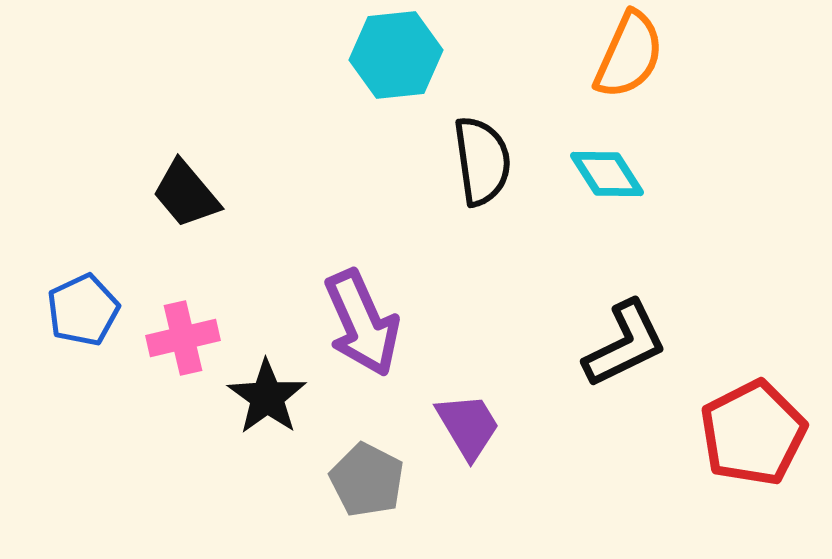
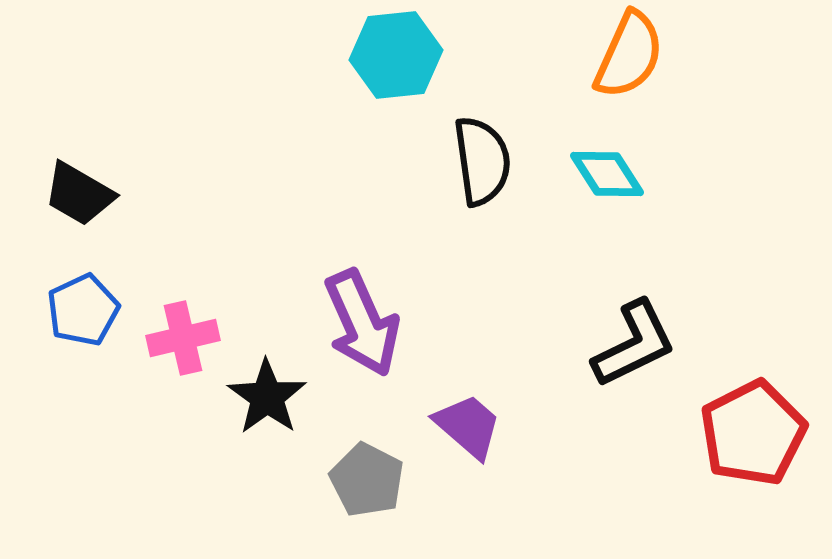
black trapezoid: moved 107 px left; rotated 20 degrees counterclockwise
black L-shape: moved 9 px right
purple trapezoid: rotated 18 degrees counterclockwise
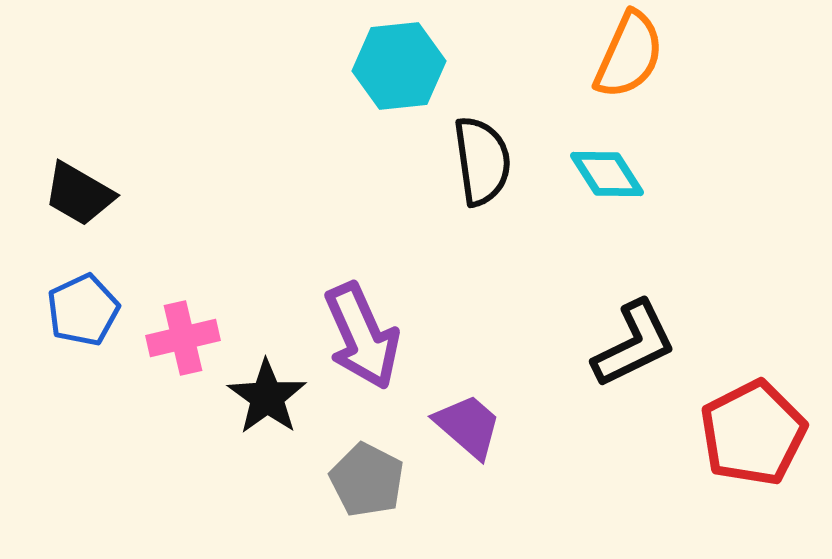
cyan hexagon: moved 3 px right, 11 px down
purple arrow: moved 13 px down
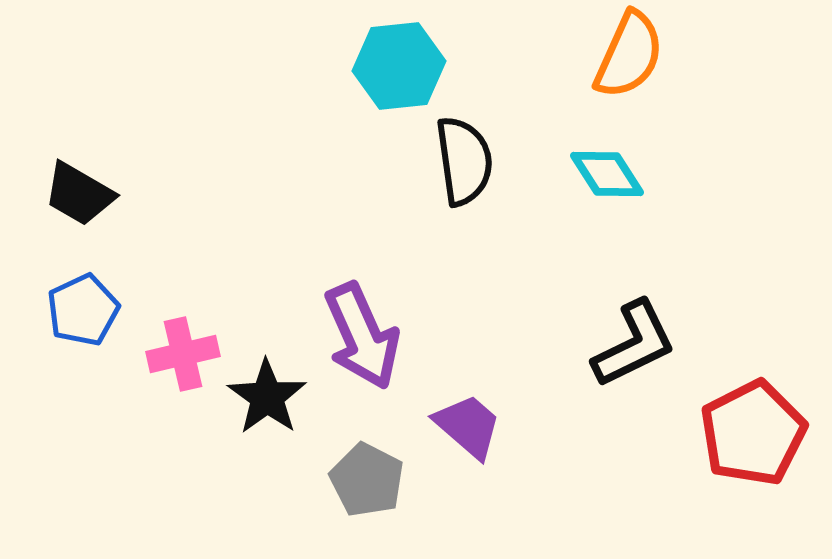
black semicircle: moved 18 px left
pink cross: moved 16 px down
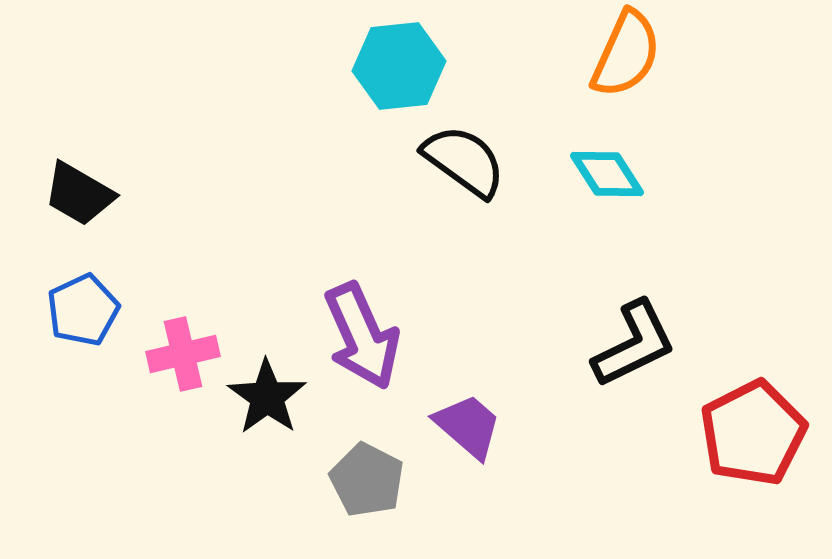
orange semicircle: moved 3 px left, 1 px up
black semicircle: rotated 46 degrees counterclockwise
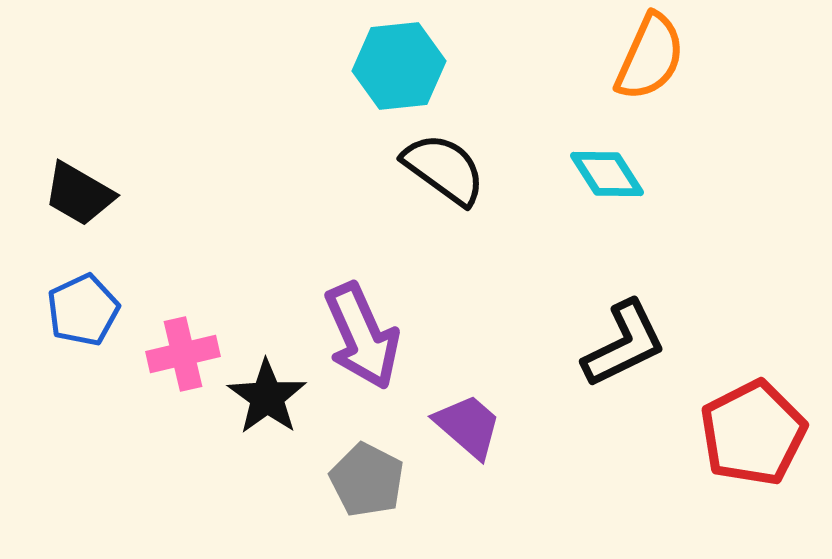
orange semicircle: moved 24 px right, 3 px down
black semicircle: moved 20 px left, 8 px down
black L-shape: moved 10 px left
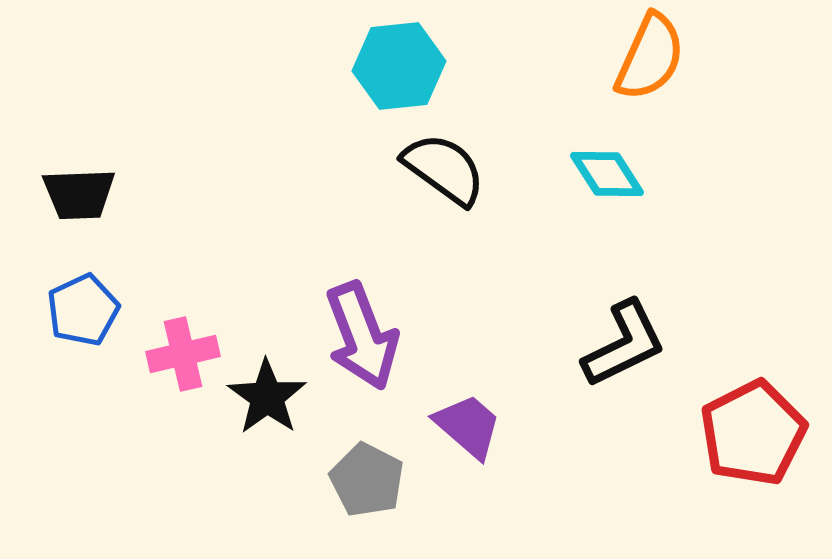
black trapezoid: rotated 32 degrees counterclockwise
purple arrow: rotated 3 degrees clockwise
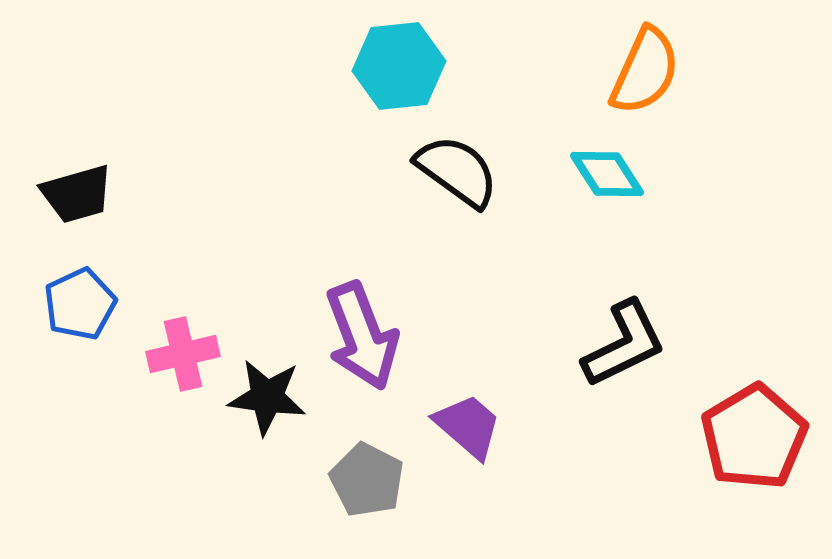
orange semicircle: moved 5 px left, 14 px down
black semicircle: moved 13 px right, 2 px down
black trapezoid: moved 2 px left; rotated 14 degrees counterclockwise
blue pentagon: moved 3 px left, 6 px up
black star: rotated 28 degrees counterclockwise
red pentagon: moved 1 px right, 4 px down; rotated 4 degrees counterclockwise
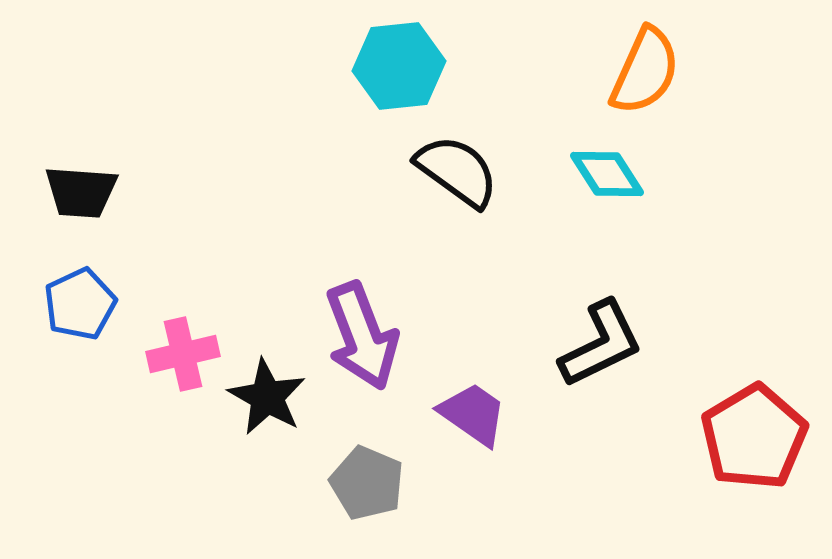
black trapezoid: moved 4 px right, 2 px up; rotated 20 degrees clockwise
black L-shape: moved 23 px left
black star: rotated 22 degrees clockwise
purple trapezoid: moved 5 px right, 12 px up; rotated 6 degrees counterclockwise
gray pentagon: moved 3 px down; rotated 4 degrees counterclockwise
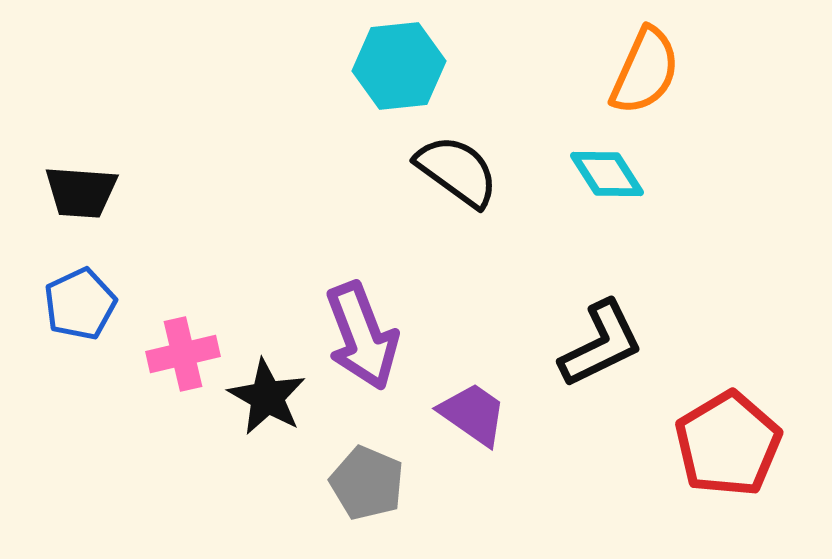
red pentagon: moved 26 px left, 7 px down
